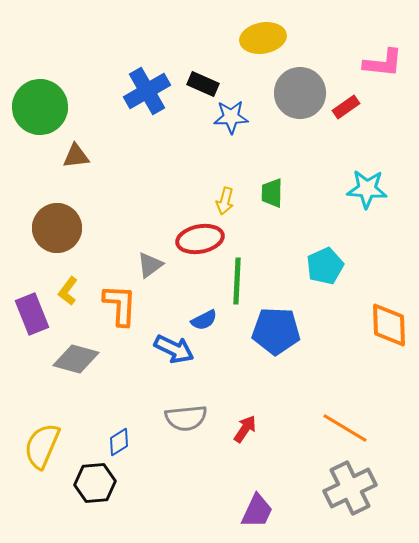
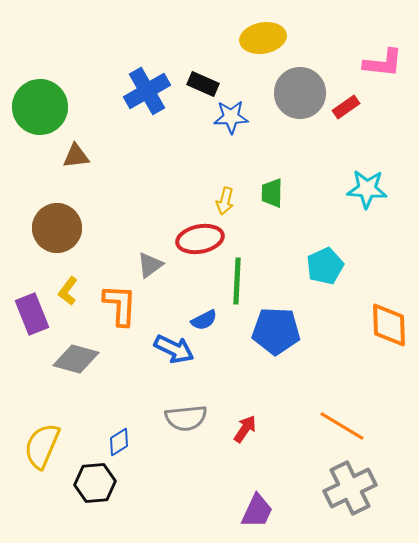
orange line: moved 3 px left, 2 px up
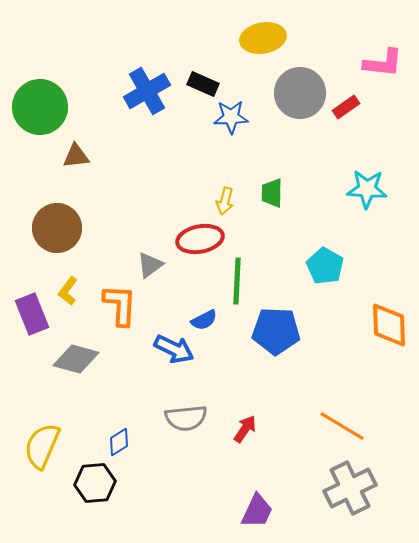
cyan pentagon: rotated 18 degrees counterclockwise
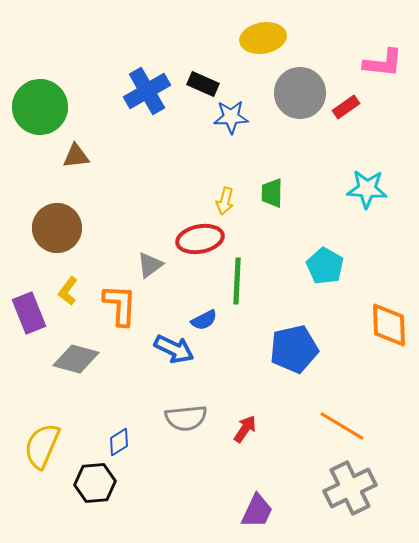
purple rectangle: moved 3 px left, 1 px up
blue pentagon: moved 18 px right, 18 px down; rotated 15 degrees counterclockwise
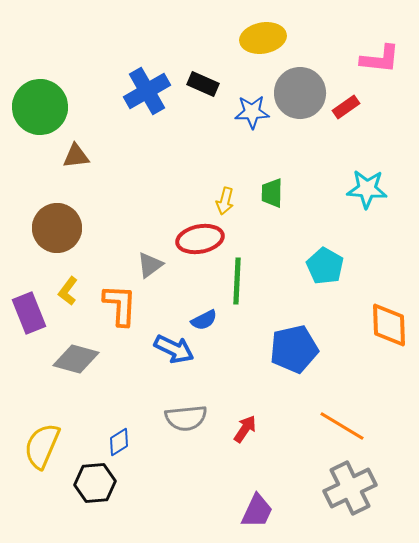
pink L-shape: moved 3 px left, 4 px up
blue star: moved 21 px right, 5 px up
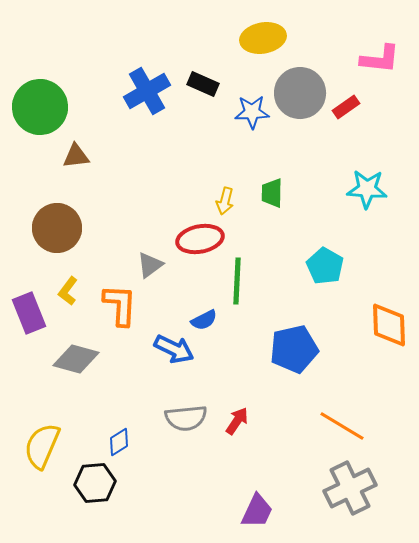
red arrow: moved 8 px left, 8 px up
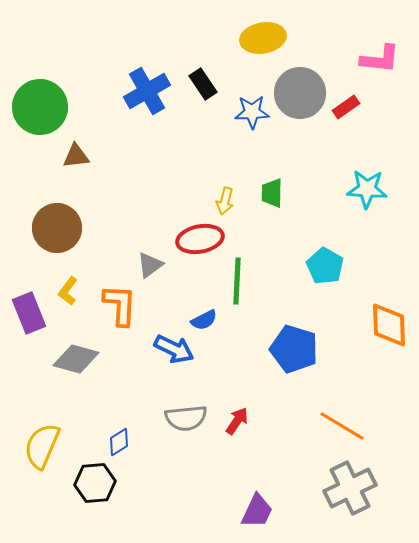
black rectangle: rotated 32 degrees clockwise
blue pentagon: rotated 30 degrees clockwise
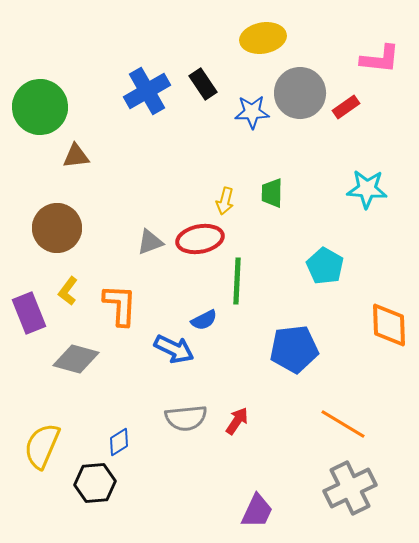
gray triangle: moved 23 px up; rotated 16 degrees clockwise
blue pentagon: rotated 24 degrees counterclockwise
orange line: moved 1 px right, 2 px up
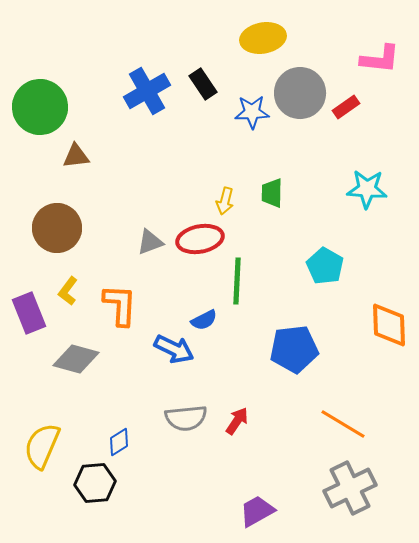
purple trapezoid: rotated 144 degrees counterclockwise
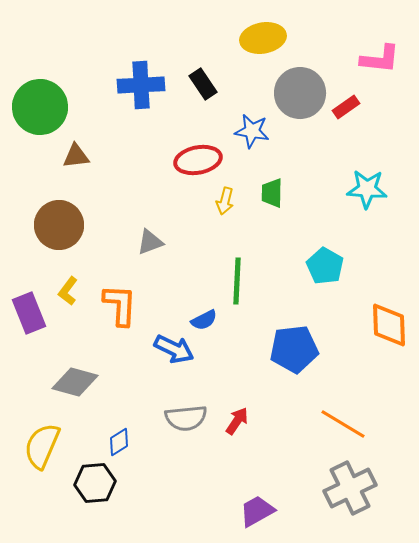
blue cross: moved 6 px left, 6 px up; rotated 27 degrees clockwise
blue star: moved 19 px down; rotated 12 degrees clockwise
brown circle: moved 2 px right, 3 px up
red ellipse: moved 2 px left, 79 px up
gray diamond: moved 1 px left, 23 px down
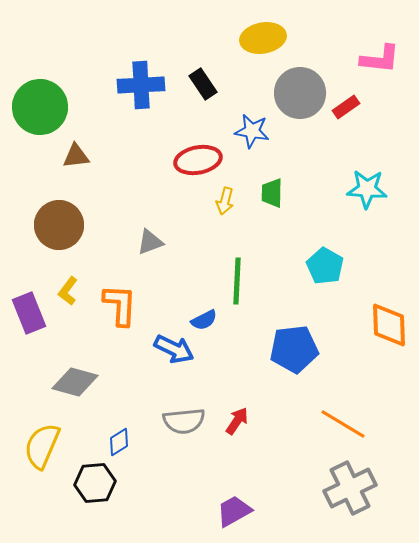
gray semicircle: moved 2 px left, 3 px down
purple trapezoid: moved 23 px left
